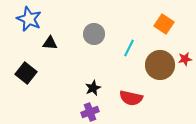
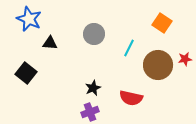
orange square: moved 2 px left, 1 px up
brown circle: moved 2 px left
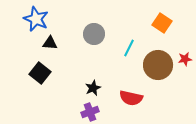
blue star: moved 7 px right
black square: moved 14 px right
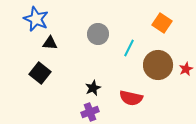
gray circle: moved 4 px right
red star: moved 1 px right, 10 px down; rotated 16 degrees counterclockwise
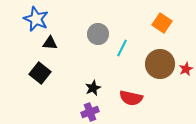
cyan line: moved 7 px left
brown circle: moved 2 px right, 1 px up
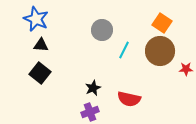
gray circle: moved 4 px right, 4 px up
black triangle: moved 9 px left, 2 px down
cyan line: moved 2 px right, 2 px down
brown circle: moved 13 px up
red star: rotated 24 degrees clockwise
red semicircle: moved 2 px left, 1 px down
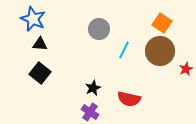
blue star: moved 3 px left
gray circle: moved 3 px left, 1 px up
black triangle: moved 1 px left, 1 px up
red star: rotated 24 degrees counterclockwise
purple cross: rotated 36 degrees counterclockwise
